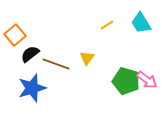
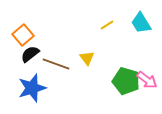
orange square: moved 8 px right
yellow triangle: rotated 14 degrees counterclockwise
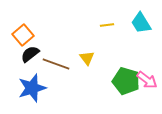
yellow line: rotated 24 degrees clockwise
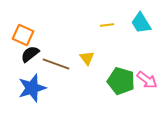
orange square: rotated 25 degrees counterclockwise
green pentagon: moved 5 px left
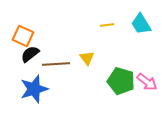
cyan trapezoid: moved 1 px down
orange square: moved 1 px down
brown line: rotated 24 degrees counterclockwise
pink arrow: moved 2 px down
blue star: moved 2 px right, 1 px down
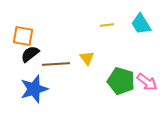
orange square: rotated 15 degrees counterclockwise
